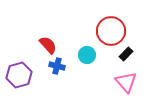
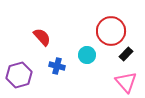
red semicircle: moved 6 px left, 8 px up
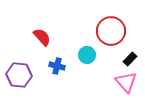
black rectangle: moved 4 px right, 5 px down
purple hexagon: rotated 20 degrees clockwise
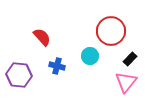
cyan circle: moved 3 px right, 1 px down
pink triangle: rotated 20 degrees clockwise
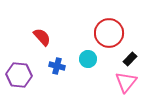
red circle: moved 2 px left, 2 px down
cyan circle: moved 2 px left, 3 px down
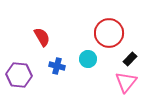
red semicircle: rotated 12 degrees clockwise
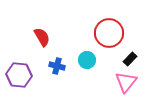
cyan circle: moved 1 px left, 1 px down
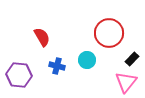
black rectangle: moved 2 px right
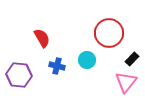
red semicircle: moved 1 px down
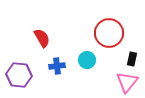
black rectangle: rotated 32 degrees counterclockwise
blue cross: rotated 21 degrees counterclockwise
pink triangle: moved 1 px right
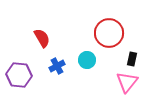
blue cross: rotated 21 degrees counterclockwise
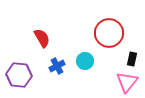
cyan circle: moved 2 px left, 1 px down
